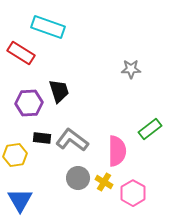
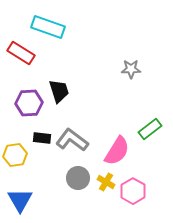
pink semicircle: rotated 32 degrees clockwise
yellow cross: moved 2 px right
pink hexagon: moved 2 px up
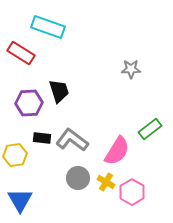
pink hexagon: moved 1 px left, 1 px down
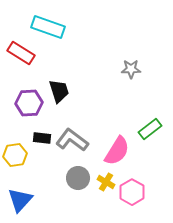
blue triangle: rotated 12 degrees clockwise
